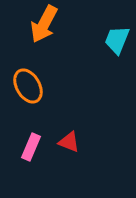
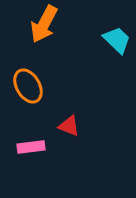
cyan trapezoid: rotated 112 degrees clockwise
red triangle: moved 16 px up
pink rectangle: rotated 60 degrees clockwise
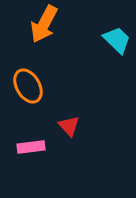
red triangle: rotated 25 degrees clockwise
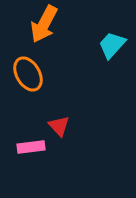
cyan trapezoid: moved 5 px left, 5 px down; rotated 92 degrees counterclockwise
orange ellipse: moved 12 px up
red triangle: moved 10 px left
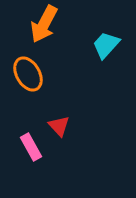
cyan trapezoid: moved 6 px left
pink rectangle: rotated 68 degrees clockwise
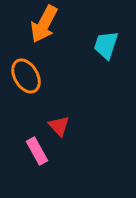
cyan trapezoid: rotated 24 degrees counterclockwise
orange ellipse: moved 2 px left, 2 px down
pink rectangle: moved 6 px right, 4 px down
